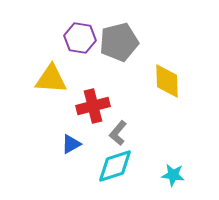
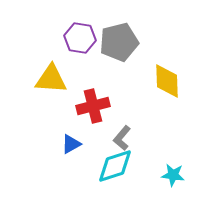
gray L-shape: moved 4 px right, 5 px down
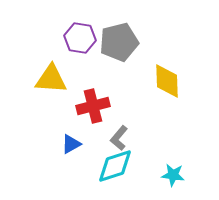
gray L-shape: moved 3 px left
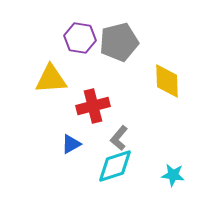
yellow triangle: rotated 8 degrees counterclockwise
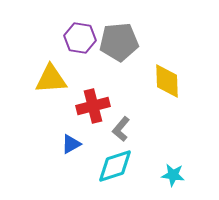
gray pentagon: rotated 9 degrees clockwise
gray L-shape: moved 2 px right, 9 px up
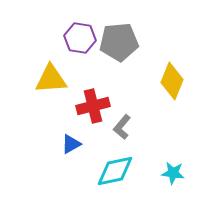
yellow diamond: moved 5 px right; rotated 24 degrees clockwise
gray L-shape: moved 1 px right, 2 px up
cyan diamond: moved 5 px down; rotated 6 degrees clockwise
cyan star: moved 2 px up
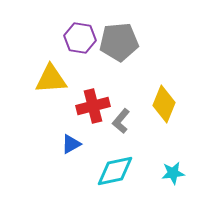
yellow diamond: moved 8 px left, 23 px down
gray L-shape: moved 1 px left, 6 px up
cyan star: rotated 15 degrees counterclockwise
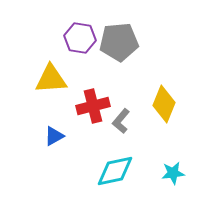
blue triangle: moved 17 px left, 8 px up
